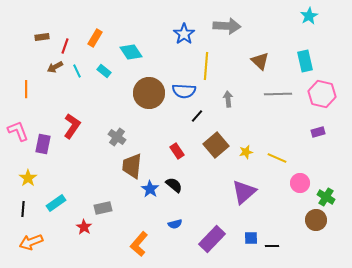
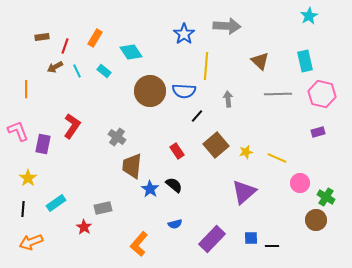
brown circle at (149, 93): moved 1 px right, 2 px up
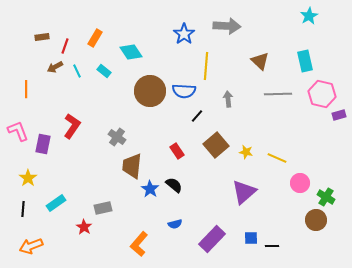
purple rectangle at (318, 132): moved 21 px right, 17 px up
yellow star at (246, 152): rotated 24 degrees clockwise
orange arrow at (31, 242): moved 4 px down
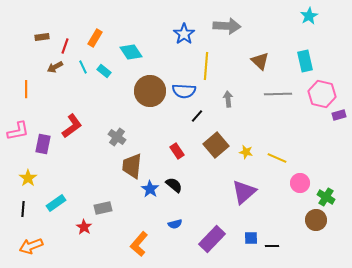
cyan line at (77, 71): moved 6 px right, 4 px up
red L-shape at (72, 126): rotated 20 degrees clockwise
pink L-shape at (18, 131): rotated 100 degrees clockwise
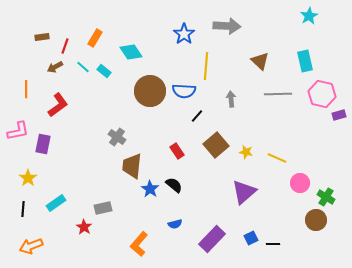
cyan line at (83, 67): rotated 24 degrees counterclockwise
gray arrow at (228, 99): moved 3 px right
red L-shape at (72, 126): moved 14 px left, 21 px up
blue square at (251, 238): rotated 24 degrees counterclockwise
black line at (272, 246): moved 1 px right, 2 px up
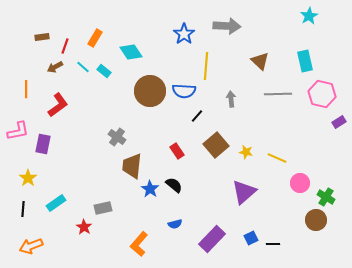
purple rectangle at (339, 115): moved 7 px down; rotated 16 degrees counterclockwise
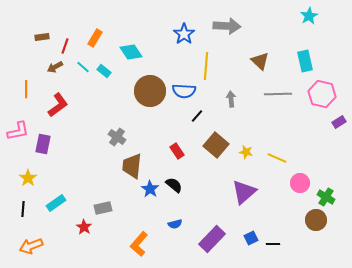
brown square at (216, 145): rotated 10 degrees counterclockwise
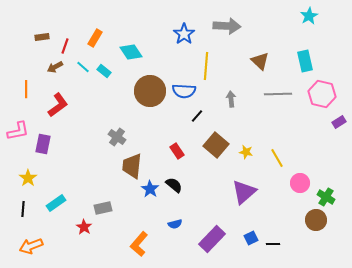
yellow line at (277, 158): rotated 36 degrees clockwise
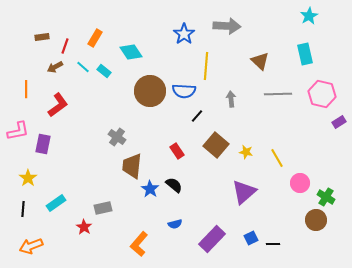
cyan rectangle at (305, 61): moved 7 px up
